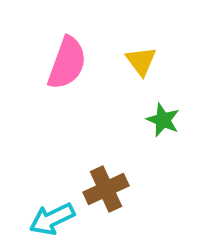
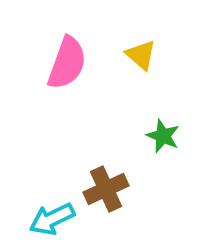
yellow triangle: moved 6 px up; rotated 12 degrees counterclockwise
green star: moved 16 px down
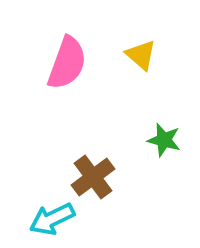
green star: moved 1 px right, 4 px down; rotated 8 degrees counterclockwise
brown cross: moved 13 px left, 12 px up; rotated 12 degrees counterclockwise
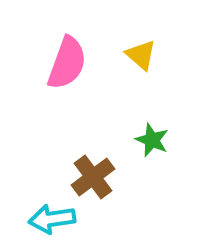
green star: moved 12 px left; rotated 8 degrees clockwise
cyan arrow: rotated 18 degrees clockwise
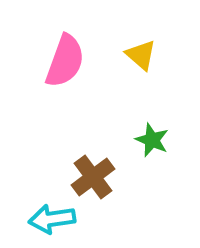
pink semicircle: moved 2 px left, 2 px up
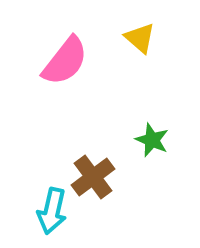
yellow triangle: moved 1 px left, 17 px up
pink semicircle: rotated 18 degrees clockwise
cyan arrow: moved 8 px up; rotated 69 degrees counterclockwise
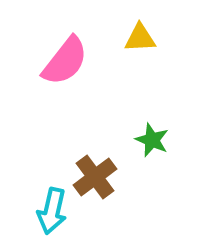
yellow triangle: rotated 44 degrees counterclockwise
brown cross: moved 2 px right
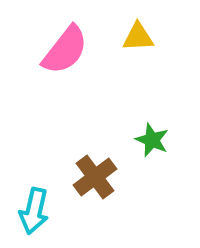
yellow triangle: moved 2 px left, 1 px up
pink semicircle: moved 11 px up
cyan arrow: moved 18 px left
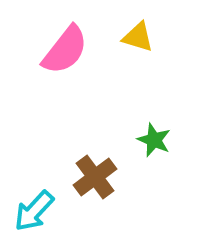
yellow triangle: rotated 20 degrees clockwise
green star: moved 2 px right
cyan arrow: rotated 30 degrees clockwise
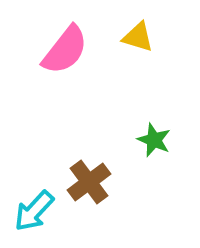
brown cross: moved 6 px left, 5 px down
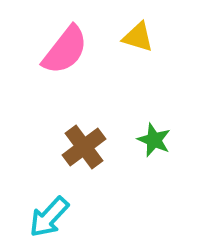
brown cross: moved 5 px left, 35 px up
cyan arrow: moved 15 px right, 6 px down
